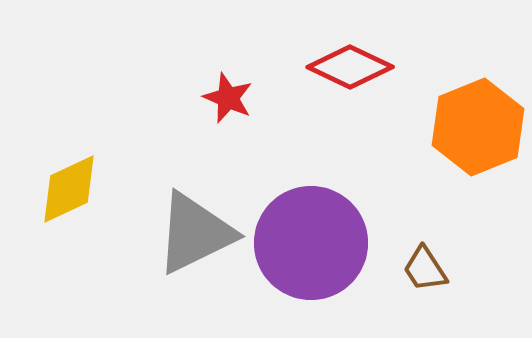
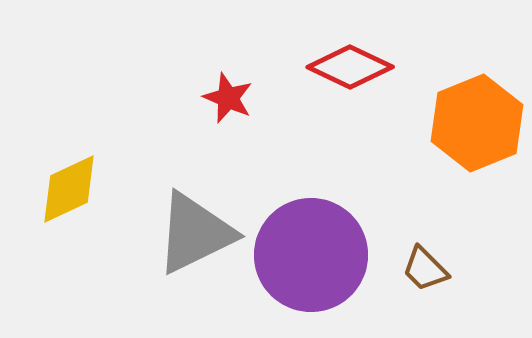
orange hexagon: moved 1 px left, 4 px up
purple circle: moved 12 px down
brown trapezoid: rotated 12 degrees counterclockwise
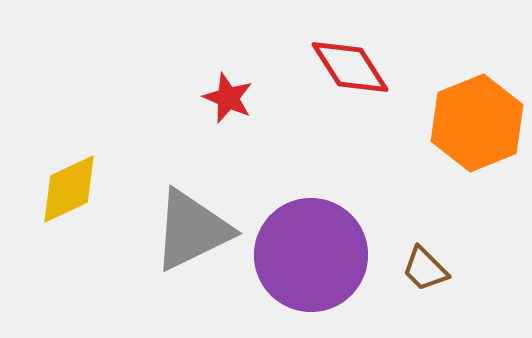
red diamond: rotated 32 degrees clockwise
gray triangle: moved 3 px left, 3 px up
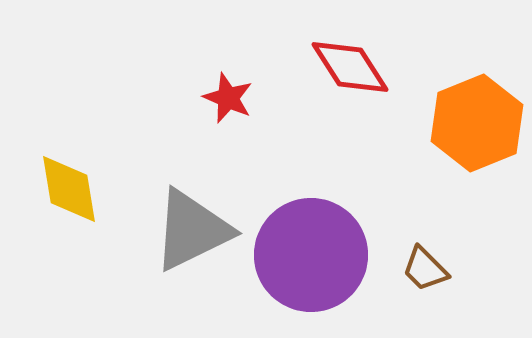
yellow diamond: rotated 74 degrees counterclockwise
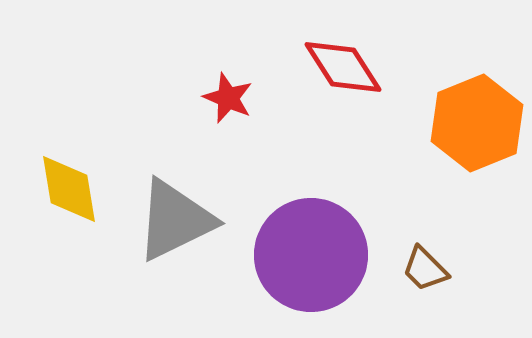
red diamond: moved 7 px left
gray triangle: moved 17 px left, 10 px up
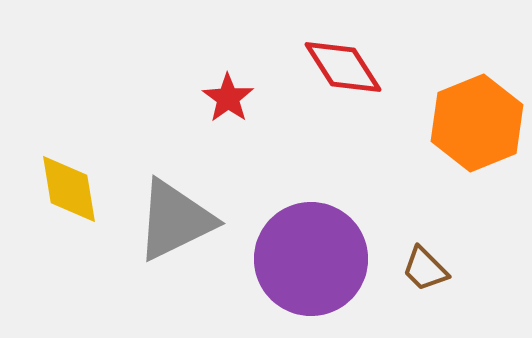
red star: rotated 12 degrees clockwise
purple circle: moved 4 px down
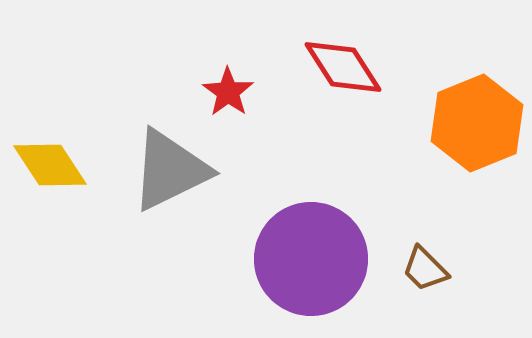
red star: moved 6 px up
yellow diamond: moved 19 px left, 24 px up; rotated 24 degrees counterclockwise
gray triangle: moved 5 px left, 50 px up
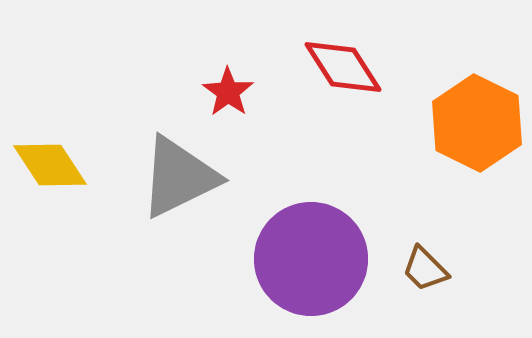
orange hexagon: rotated 12 degrees counterclockwise
gray triangle: moved 9 px right, 7 px down
